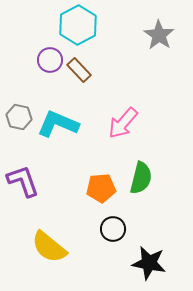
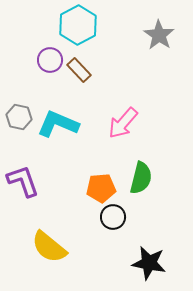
black circle: moved 12 px up
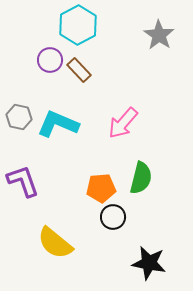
yellow semicircle: moved 6 px right, 4 px up
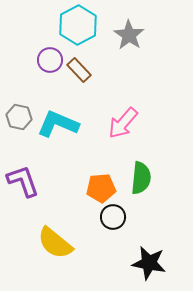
gray star: moved 30 px left
green semicircle: rotated 8 degrees counterclockwise
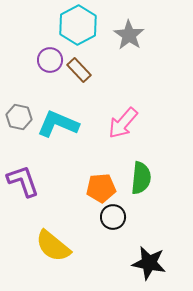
yellow semicircle: moved 2 px left, 3 px down
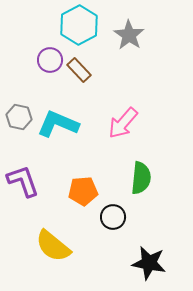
cyan hexagon: moved 1 px right
orange pentagon: moved 18 px left, 3 px down
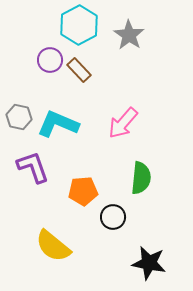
purple L-shape: moved 10 px right, 14 px up
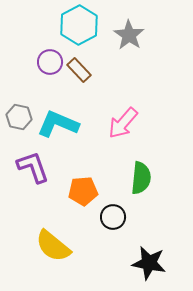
purple circle: moved 2 px down
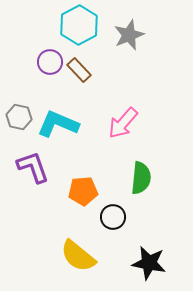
gray star: rotated 16 degrees clockwise
yellow semicircle: moved 25 px right, 10 px down
